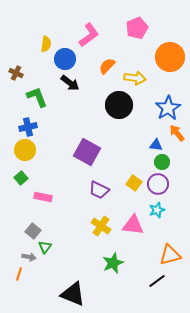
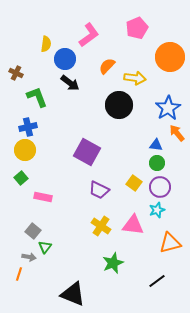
green circle: moved 5 px left, 1 px down
purple circle: moved 2 px right, 3 px down
orange triangle: moved 12 px up
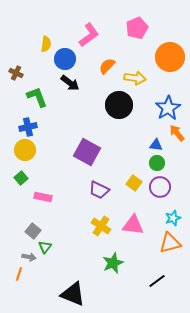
cyan star: moved 16 px right, 8 px down
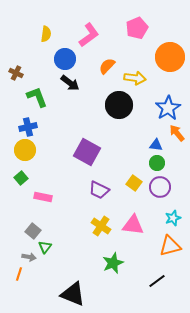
yellow semicircle: moved 10 px up
orange triangle: moved 3 px down
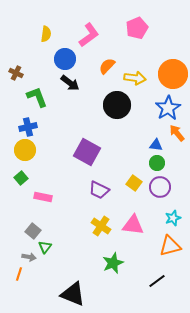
orange circle: moved 3 px right, 17 px down
black circle: moved 2 px left
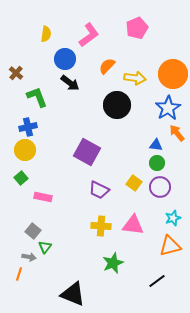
brown cross: rotated 16 degrees clockwise
yellow cross: rotated 30 degrees counterclockwise
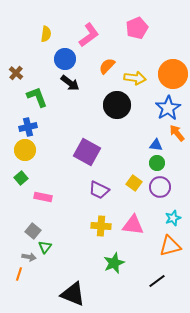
green star: moved 1 px right
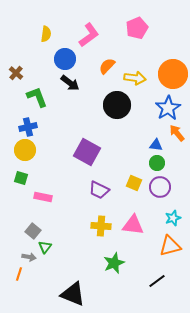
green square: rotated 32 degrees counterclockwise
yellow square: rotated 14 degrees counterclockwise
